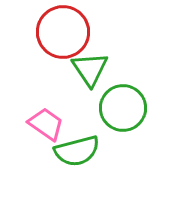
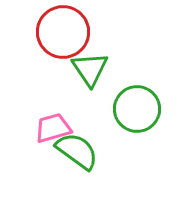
green circle: moved 14 px right, 1 px down
pink trapezoid: moved 7 px right, 4 px down; rotated 51 degrees counterclockwise
green semicircle: rotated 129 degrees counterclockwise
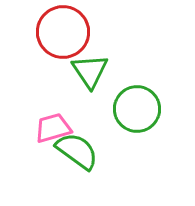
green triangle: moved 2 px down
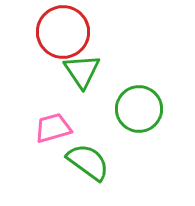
green triangle: moved 8 px left
green circle: moved 2 px right
green semicircle: moved 11 px right, 11 px down
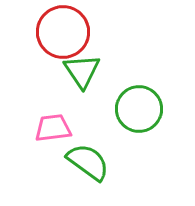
pink trapezoid: rotated 9 degrees clockwise
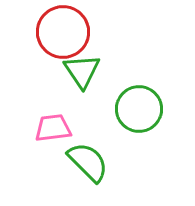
green semicircle: rotated 9 degrees clockwise
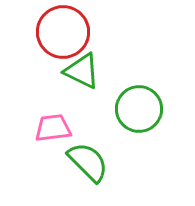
green triangle: rotated 30 degrees counterclockwise
